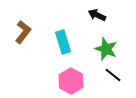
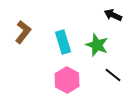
black arrow: moved 16 px right
green star: moved 9 px left, 4 px up
pink hexagon: moved 4 px left, 1 px up
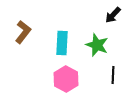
black arrow: rotated 72 degrees counterclockwise
cyan rectangle: moved 1 px left, 1 px down; rotated 20 degrees clockwise
black line: rotated 54 degrees clockwise
pink hexagon: moved 1 px left, 1 px up
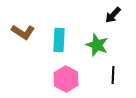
brown L-shape: rotated 85 degrees clockwise
cyan rectangle: moved 3 px left, 3 px up
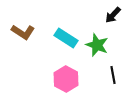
cyan rectangle: moved 7 px right, 2 px up; rotated 60 degrees counterclockwise
black line: rotated 12 degrees counterclockwise
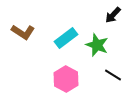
cyan rectangle: rotated 70 degrees counterclockwise
black line: rotated 48 degrees counterclockwise
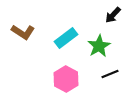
green star: moved 2 px right, 1 px down; rotated 20 degrees clockwise
black line: moved 3 px left, 1 px up; rotated 54 degrees counterclockwise
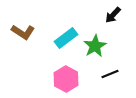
green star: moved 4 px left
